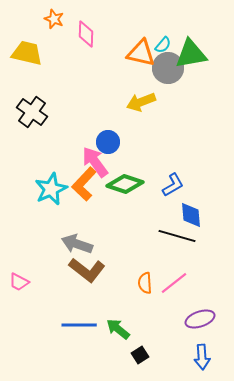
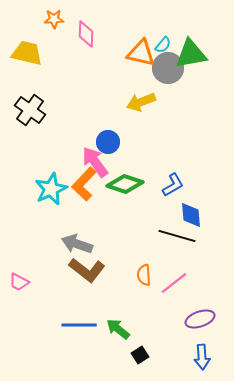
orange star: rotated 24 degrees counterclockwise
black cross: moved 2 px left, 2 px up
orange semicircle: moved 1 px left, 8 px up
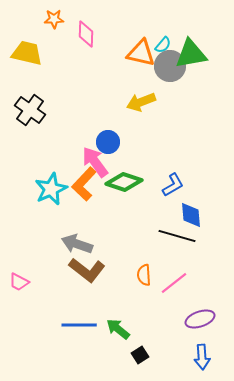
gray circle: moved 2 px right, 2 px up
green diamond: moved 1 px left, 2 px up
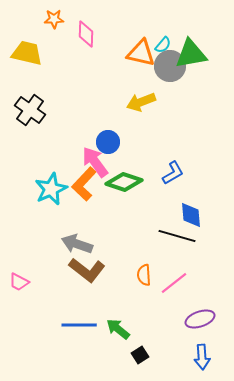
blue L-shape: moved 12 px up
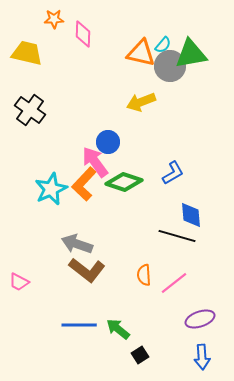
pink diamond: moved 3 px left
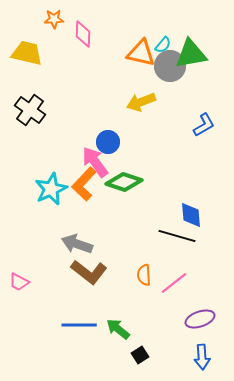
blue L-shape: moved 31 px right, 48 px up
brown L-shape: moved 2 px right, 2 px down
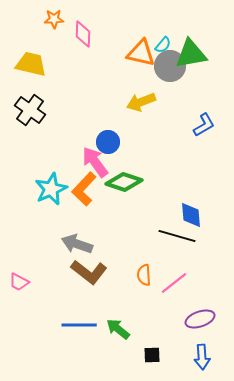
yellow trapezoid: moved 4 px right, 11 px down
orange L-shape: moved 5 px down
black square: moved 12 px right; rotated 30 degrees clockwise
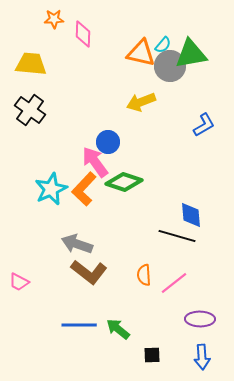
yellow trapezoid: rotated 8 degrees counterclockwise
purple ellipse: rotated 20 degrees clockwise
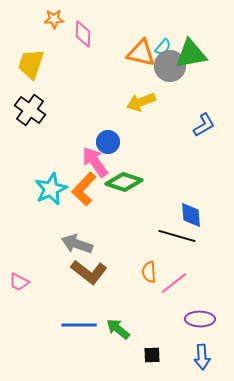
cyan semicircle: moved 2 px down
yellow trapezoid: rotated 76 degrees counterclockwise
orange semicircle: moved 5 px right, 3 px up
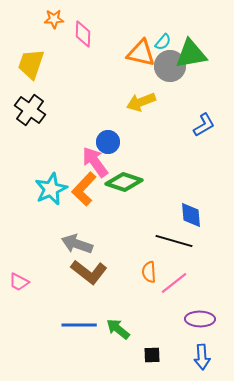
cyan semicircle: moved 5 px up
black line: moved 3 px left, 5 px down
